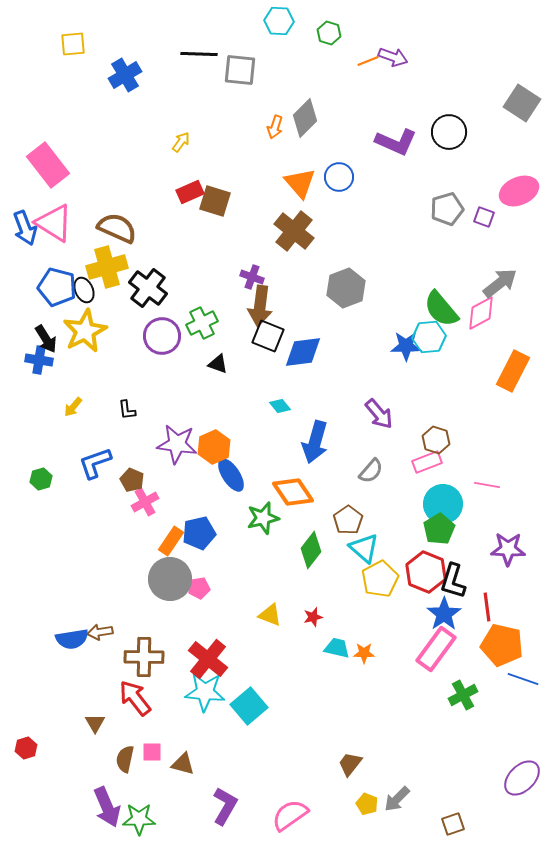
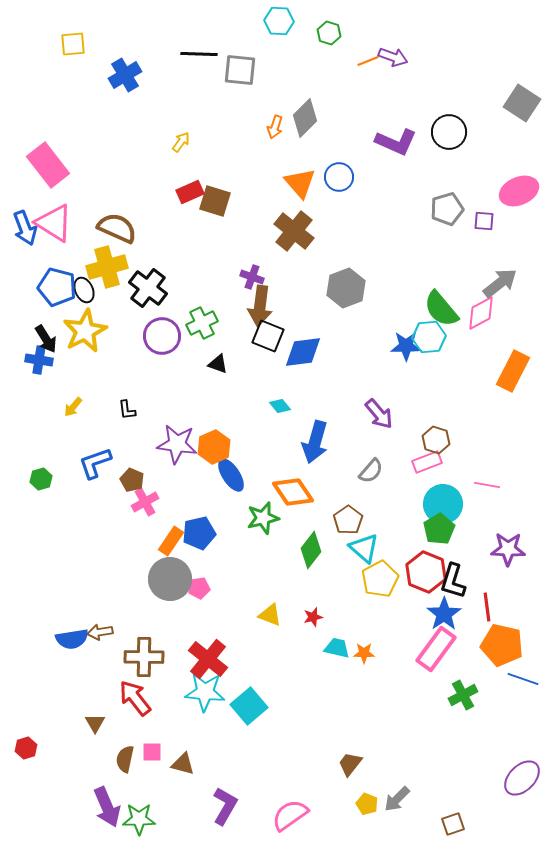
purple square at (484, 217): moved 4 px down; rotated 15 degrees counterclockwise
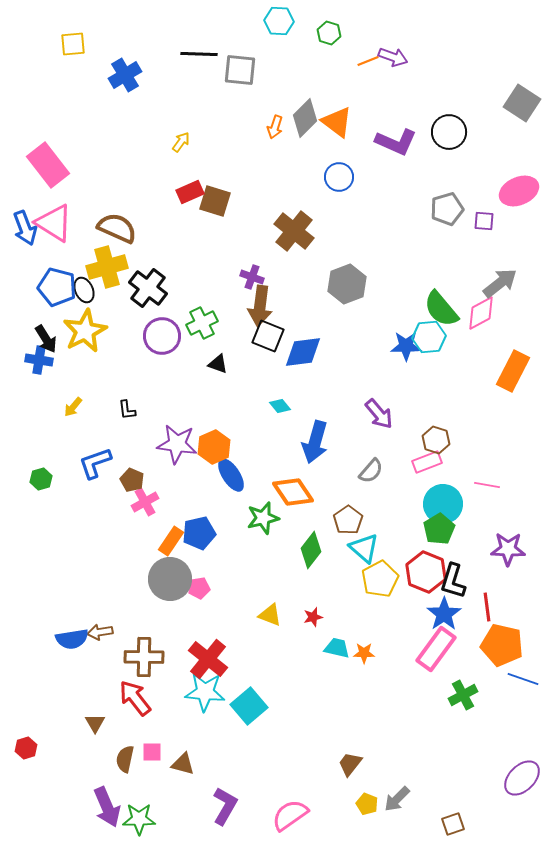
orange triangle at (300, 183): moved 37 px right, 61 px up; rotated 12 degrees counterclockwise
gray hexagon at (346, 288): moved 1 px right, 4 px up
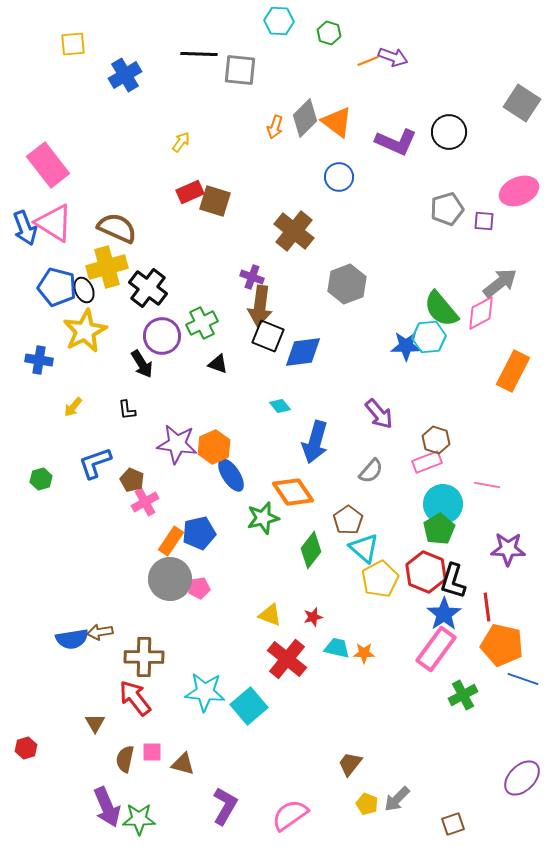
black arrow at (46, 339): moved 96 px right, 25 px down
red cross at (208, 659): moved 79 px right
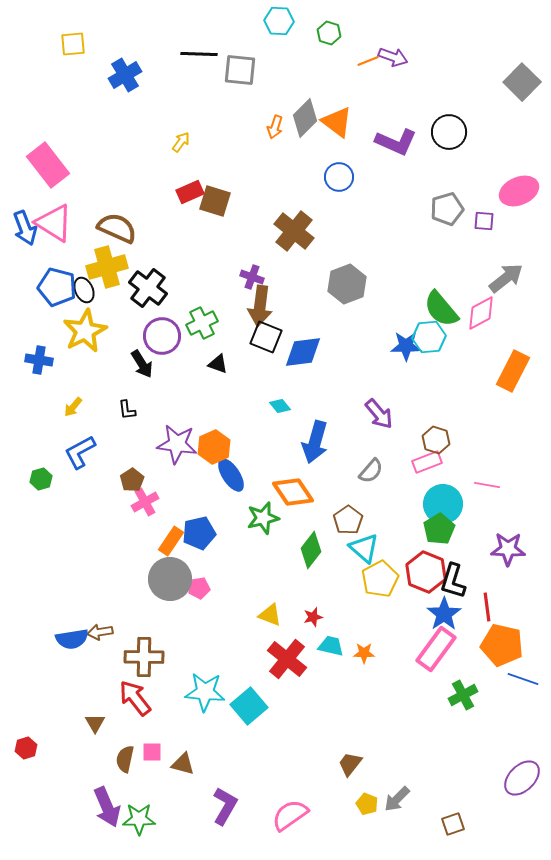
gray square at (522, 103): moved 21 px up; rotated 12 degrees clockwise
gray arrow at (500, 283): moved 6 px right, 5 px up
black square at (268, 336): moved 2 px left, 1 px down
blue L-shape at (95, 463): moved 15 px left, 11 px up; rotated 9 degrees counterclockwise
brown pentagon at (132, 480): rotated 15 degrees clockwise
cyan trapezoid at (337, 648): moved 6 px left, 2 px up
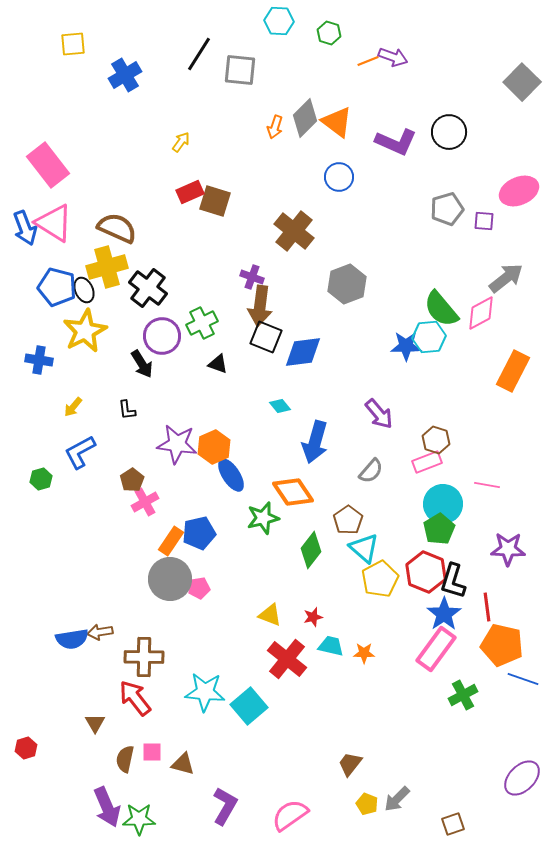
black line at (199, 54): rotated 60 degrees counterclockwise
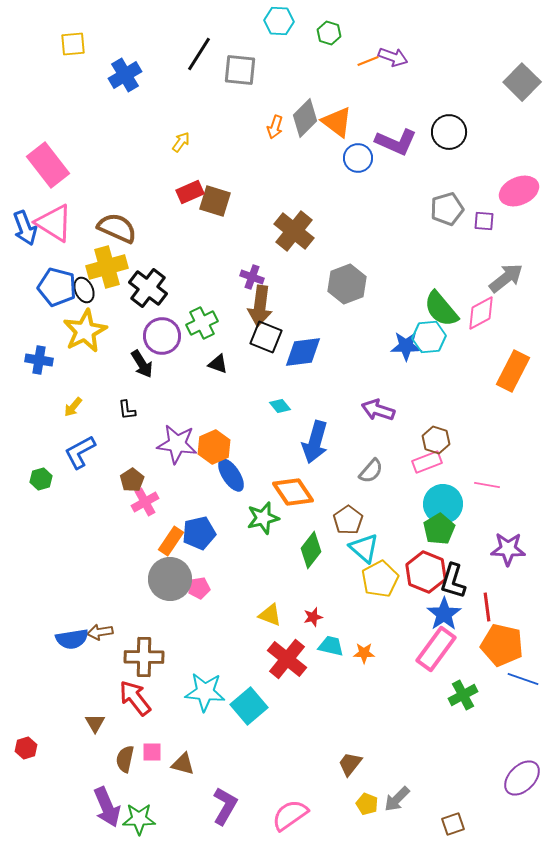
blue circle at (339, 177): moved 19 px right, 19 px up
purple arrow at (379, 414): moved 1 px left, 4 px up; rotated 148 degrees clockwise
